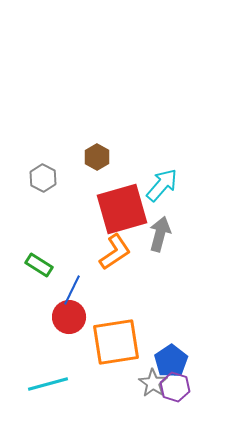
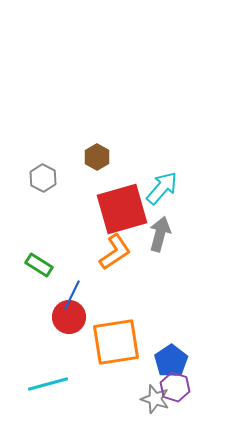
cyan arrow: moved 3 px down
blue line: moved 5 px down
gray star: moved 2 px right, 16 px down; rotated 16 degrees counterclockwise
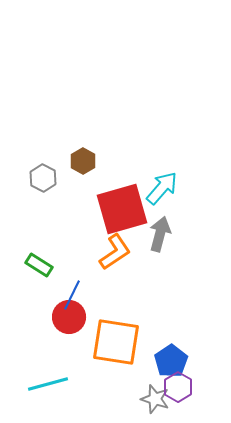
brown hexagon: moved 14 px left, 4 px down
orange square: rotated 18 degrees clockwise
purple hexagon: moved 3 px right; rotated 12 degrees clockwise
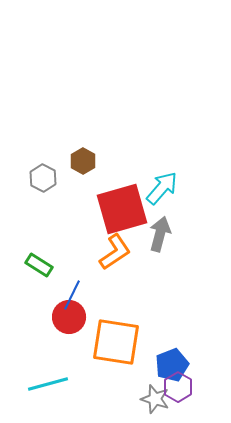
blue pentagon: moved 1 px right, 4 px down; rotated 12 degrees clockwise
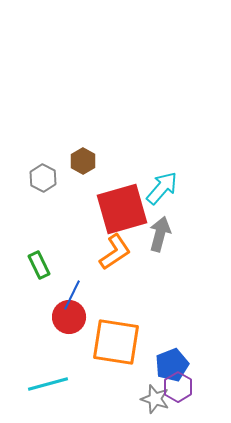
green rectangle: rotated 32 degrees clockwise
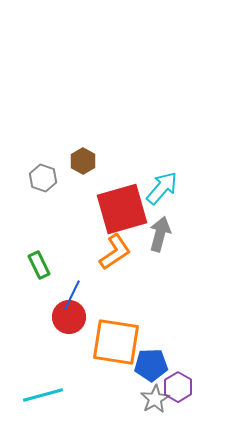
gray hexagon: rotated 8 degrees counterclockwise
blue pentagon: moved 21 px left; rotated 20 degrees clockwise
cyan line: moved 5 px left, 11 px down
gray star: rotated 24 degrees clockwise
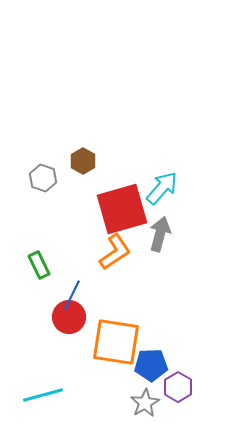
gray star: moved 10 px left, 4 px down
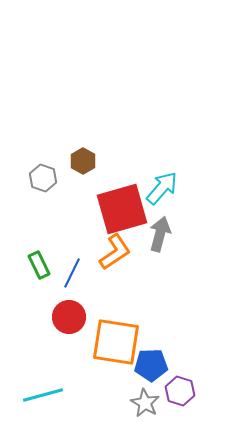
blue line: moved 22 px up
purple hexagon: moved 2 px right, 4 px down; rotated 12 degrees counterclockwise
gray star: rotated 12 degrees counterclockwise
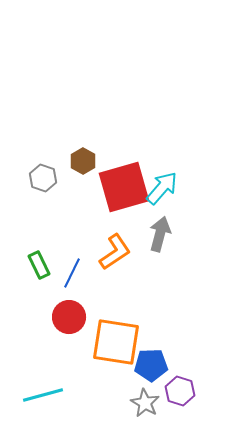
red square: moved 2 px right, 22 px up
